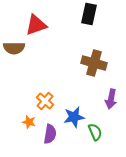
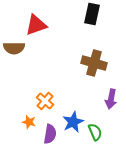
black rectangle: moved 3 px right
blue star: moved 1 px left, 5 px down; rotated 15 degrees counterclockwise
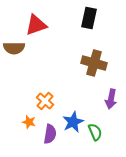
black rectangle: moved 3 px left, 4 px down
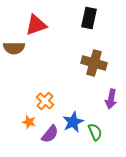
purple semicircle: rotated 30 degrees clockwise
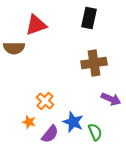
brown cross: rotated 25 degrees counterclockwise
purple arrow: rotated 78 degrees counterclockwise
blue star: rotated 25 degrees counterclockwise
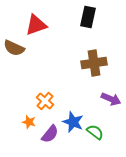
black rectangle: moved 1 px left, 1 px up
brown semicircle: rotated 25 degrees clockwise
green semicircle: rotated 30 degrees counterclockwise
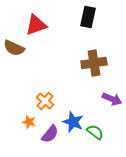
purple arrow: moved 1 px right
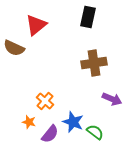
red triangle: rotated 20 degrees counterclockwise
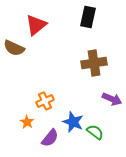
orange cross: rotated 24 degrees clockwise
orange star: moved 2 px left; rotated 16 degrees clockwise
purple semicircle: moved 4 px down
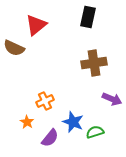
green semicircle: rotated 54 degrees counterclockwise
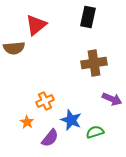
brown semicircle: rotated 30 degrees counterclockwise
blue star: moved 2 px left, 2 px up
